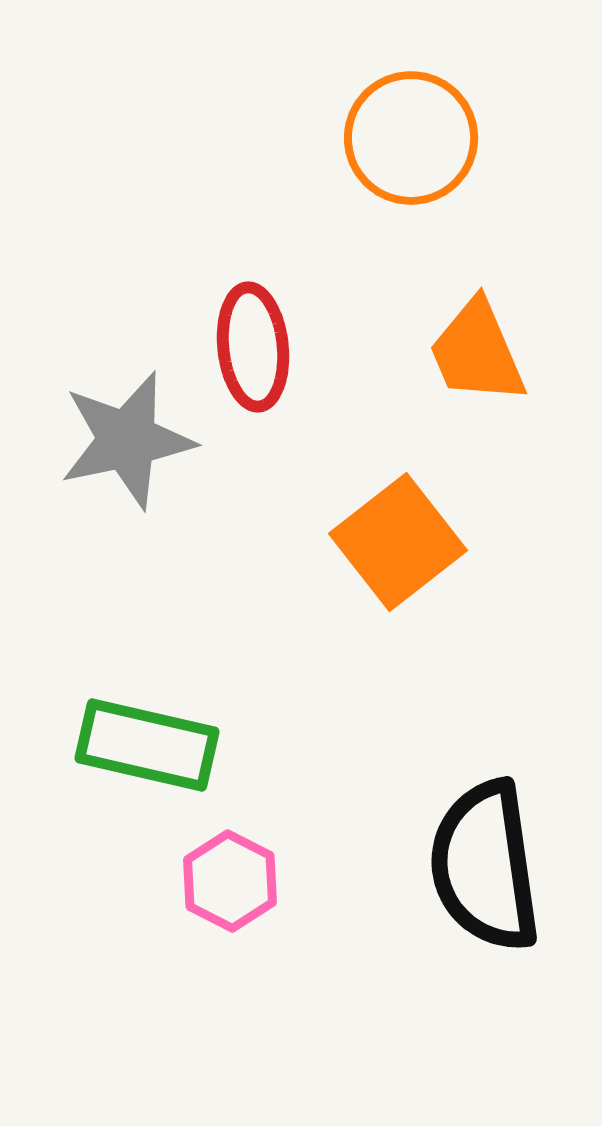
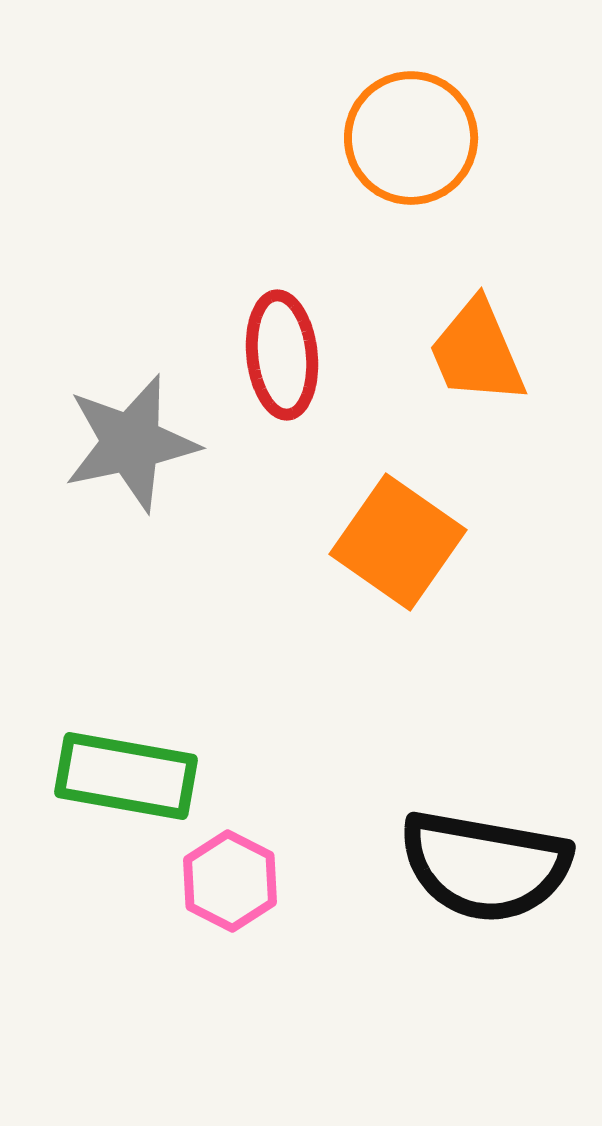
red ellipse: moved 29 px right, 8 px down
gray star: moved 4 px right, 3 px down
orange square: rotated 17 degrees counterclockwise
green rectangle: moved 21 px left, 31 px down; rotated 3 degrees counterclockwise
black semicircle: rotated 72 degrees counterclockwise
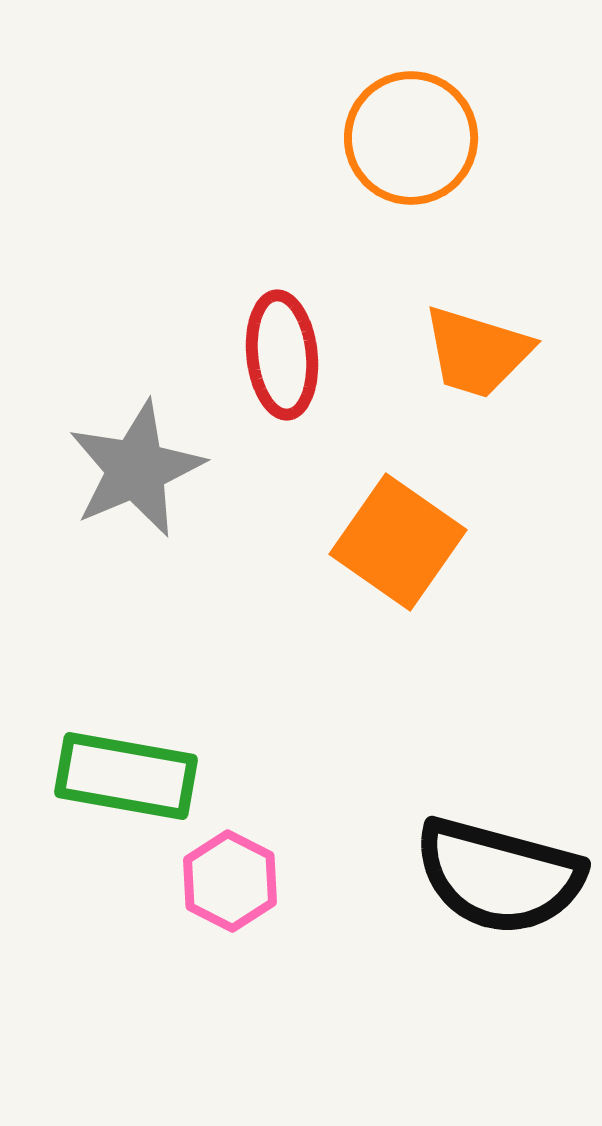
orange trapezoid: rotated 50 degrees counterclockwise
gray star: moved 5 px right, 26 px down; rotated 11 degrees counterclockwise
black semicircle: moved 14 px right, 10 px down; rotated 5 degrees clockwise
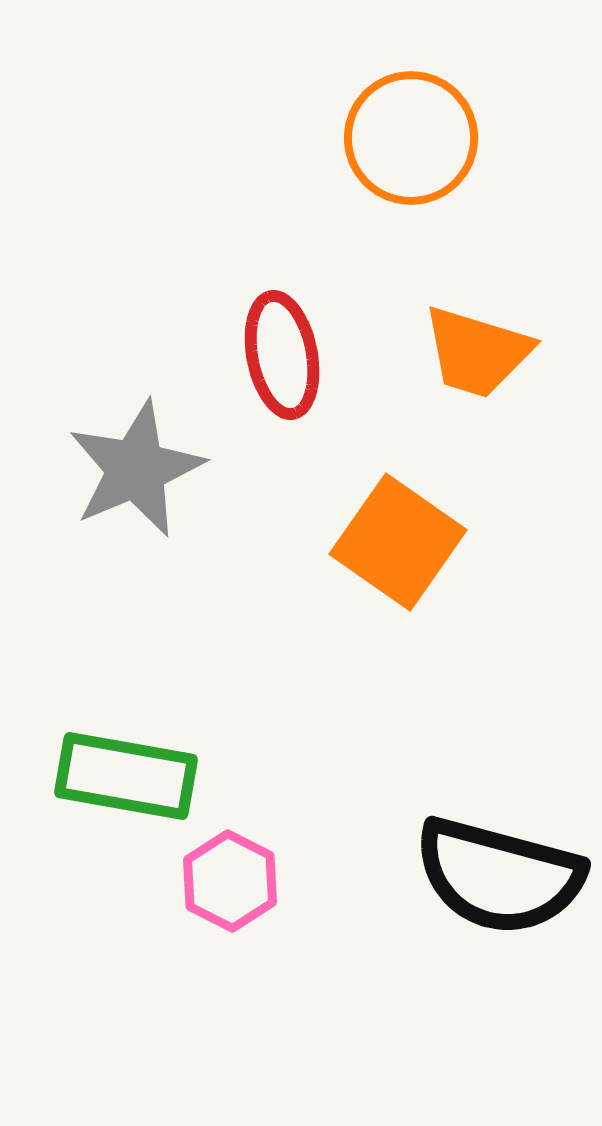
red ellipse: rotated 5 degrees counterclockwise
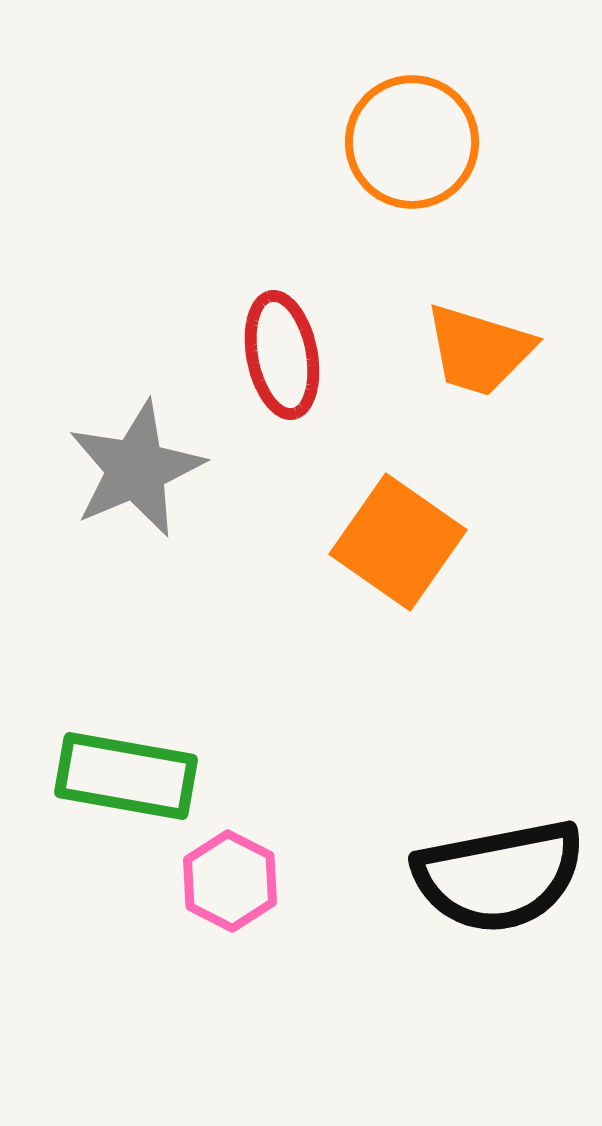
orange circle: moved 1 px right, 4 px down
orange trapezoid: moved 2 px right, 2 px up
black semicircle: rotated 26 degrees counterclockwise
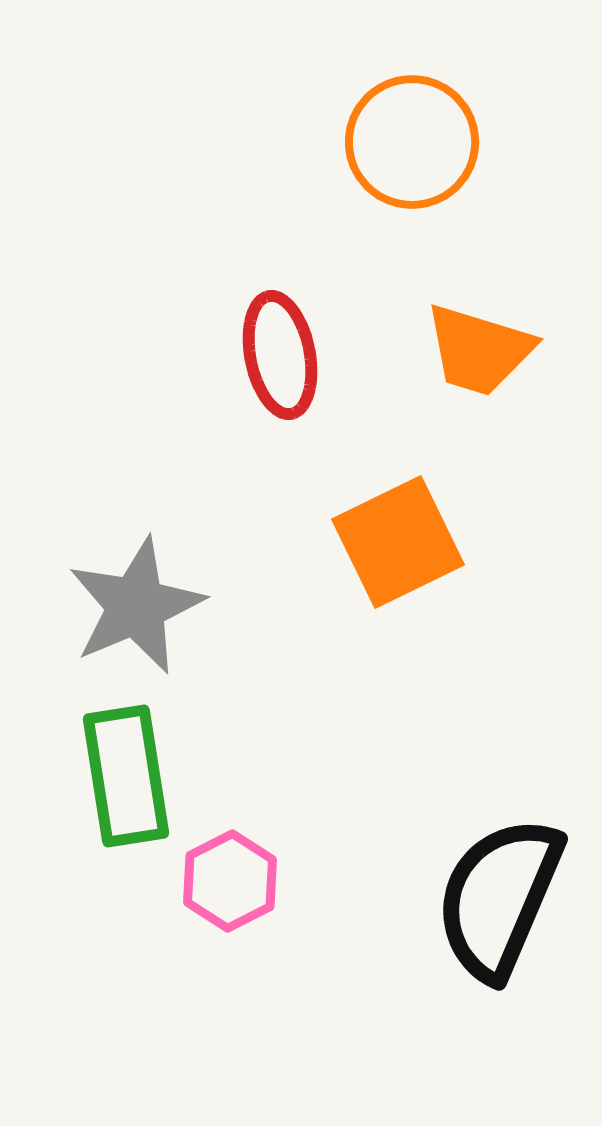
red ellipse: moved 2 px left
gray star: moved 137 px down
orange square: rotated 29 degrees clockwise
green rectangle: rotated 71 degrees clockwise
black semicircle: moved 22 px down; rotated 124 degrees clockwise
pink hexagon: rotated 6 degrees clockwise
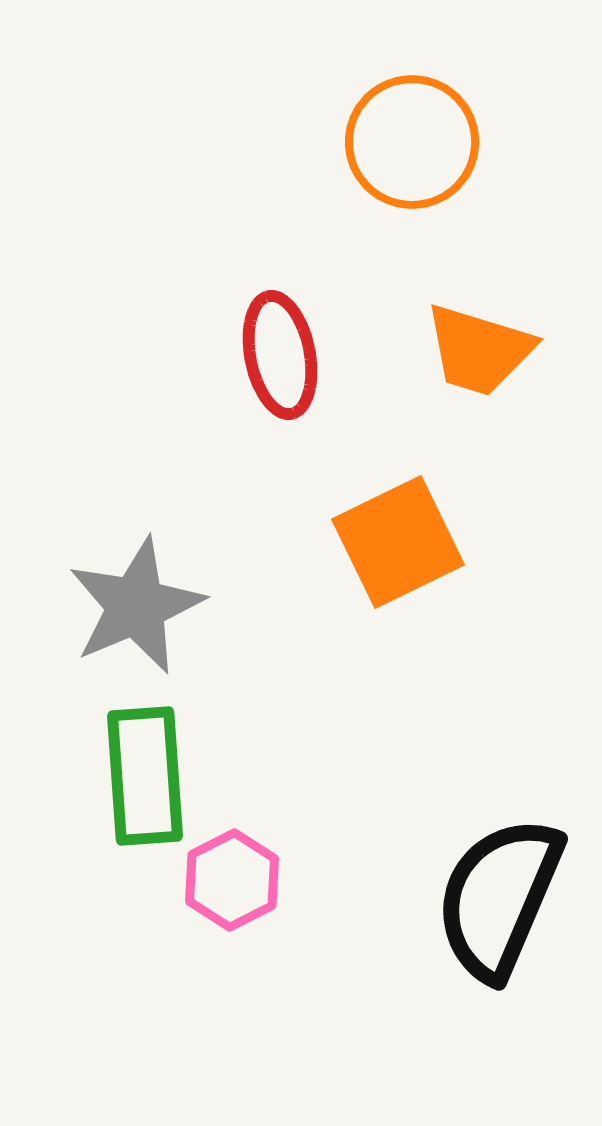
green rectangle: moved 19 px right; rotated 5 degrees clockwise
pink hexagon: moved 2 px right, 1 px up
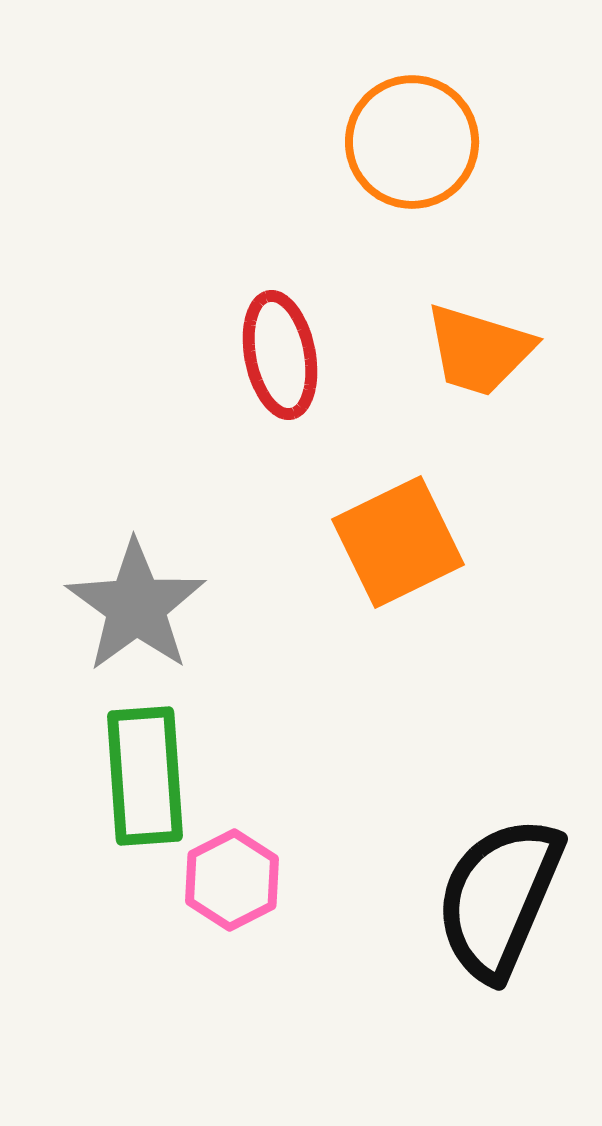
gray star: rotated 13 degrees counterclockwise
